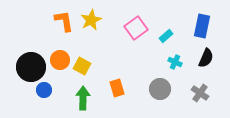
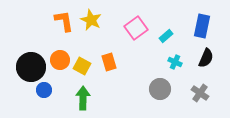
yellow star: rotated 20 degrees counterclockwise
orange rectangle: moved 8 px left, 26 px up
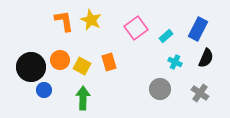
blue rectangle: moved 4 px left, 3 px down; rotated 15 degrees clockwise
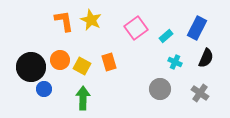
blue rectangle: moved 1 px left, 1 px up
blue circle: moved 1 px up
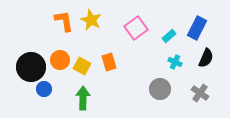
cyan rectangle: moved 3 px right
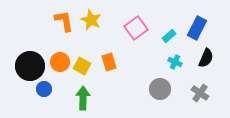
orange circle: moved 2 px down
black circle: moved 1 px left, 1 px up
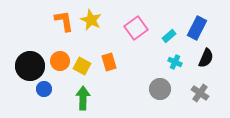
orange circle: moved 1 px up
